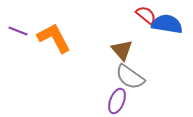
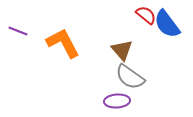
blue semicircle: rotated 136 degrees counterclockwise
orange L-shape: moved 9 px right, 5 px down
purple ellipse: rotated 65 degrees clockwise
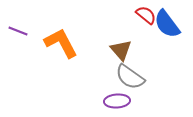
orange L-shape: moved 2 px left
brown triangle: moved 1 px left
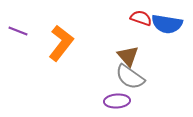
red semicircle: moved 5 px left, 3 px down; rotated 20 degrees counterclockwise
blue semicircle: rotated 44 degrees counterclockwise
orange L-shape: rotated 66 degrees clockwise
brown triangle: moved 7 px right, 6 px down
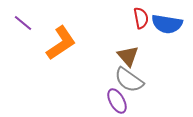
red semicircle: rotated 60 degrees clockwise
purple line: moved 5 px right, 8 px up; rotated 18 degrees clockwise
orange L-shape: rotated 18 degrees clockwise
gray semicircle: moved 1 px left, 3 px down
purple ellipse: rotated 65 degrees clockwise
